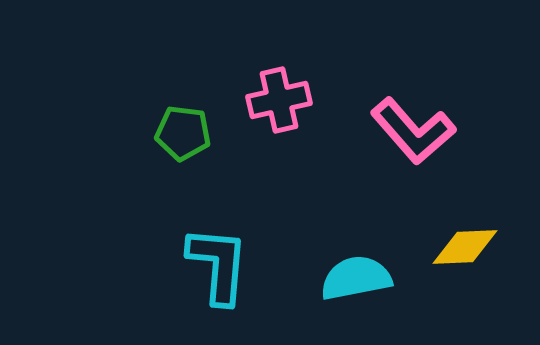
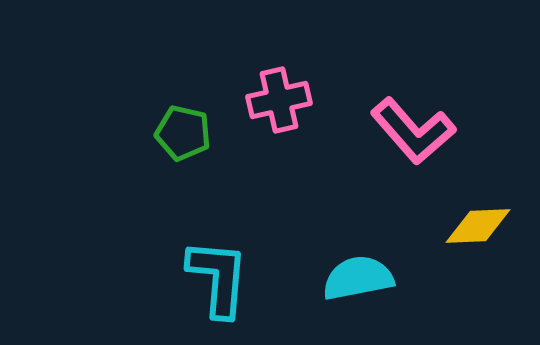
green pentagon: rotated 6 degrees clockwise
yellow diamond: moved 13 px right, 21 px up
cyan L-shape: moved 13 px down
cyan semicircle: moved 2 px right
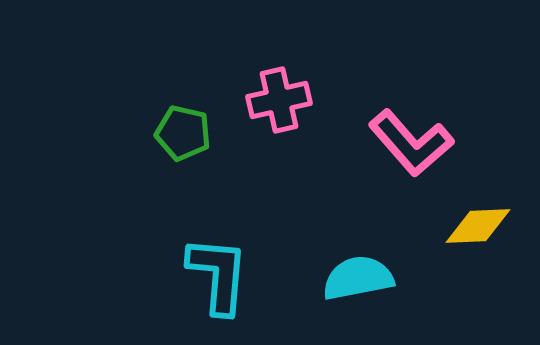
pink L-shape: moved 2 px left, 12 px down
cyan L-shape: moved 3 px up
